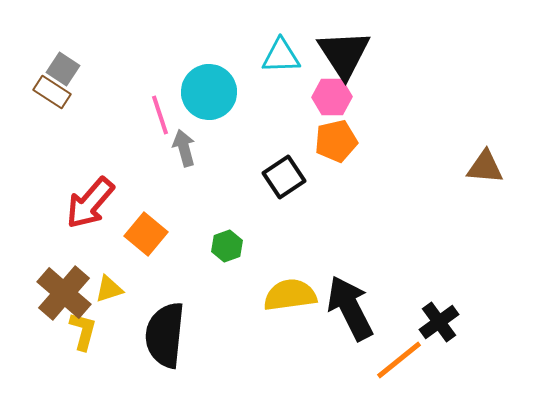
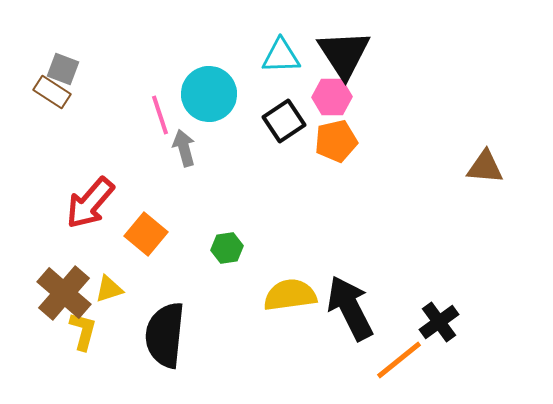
gray square: rotated 12 degrees counterclockwise
cyan circle: moved 2 px down
black square: moved 56 px up
green hexagon: moved 2 px down; rotated 12 degrees clockwise
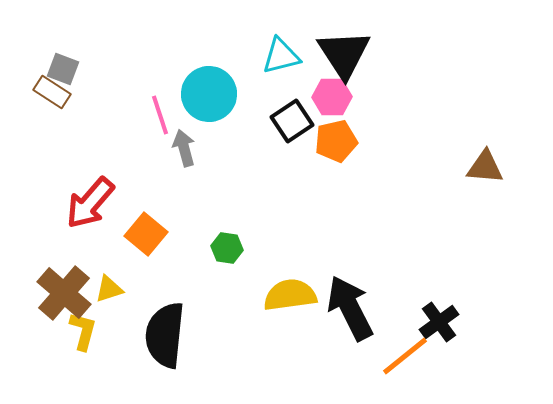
cyan triangle: rotated 12 degrees counterclockwise
black square: moved 8 px right
green hexagon: rotated 16 degrees clockwise
orange line: moved 6 px right, 4 px up
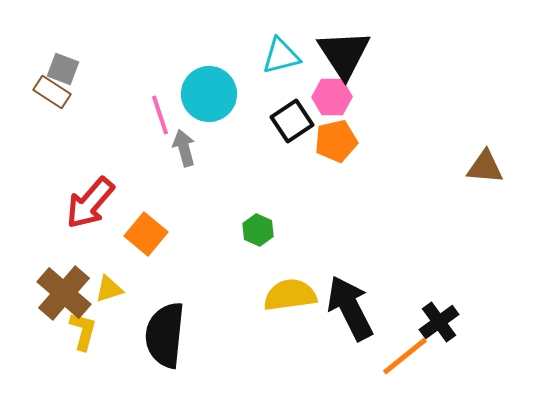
green hexagon: moved 31 px right, 18 px up; rotated 16 degrees clockwise
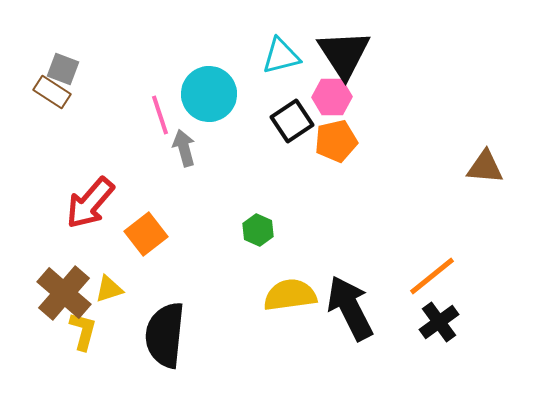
orange square: rotated 12 degrees clockwise
orange line: moved 27 px right, 80 px up
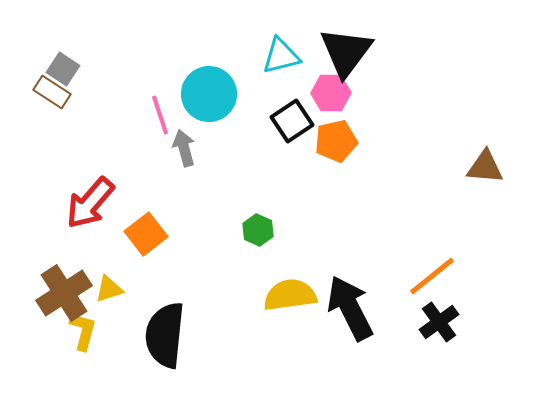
black triangle: moved 2 px right, 2 px up; rotated 10 degrees clockwise
gray square: rotated 12 degrees clockwise
pink hexagon: moved 1 px left, 4 px up
brown cross: rotated 16 degrees clockwise
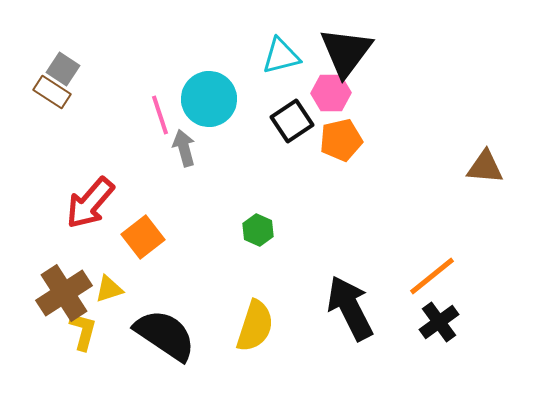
cyan circle: moved 5 px down
orange pentagon: moved 5 px right, 1 px up
orange square: moved 3 px left, 3 px down
yellow semicircle: moved 35 px left, 31 px down; rotated 116 degrees clockwise
black semicircle: rotated 118 degrees clockwise
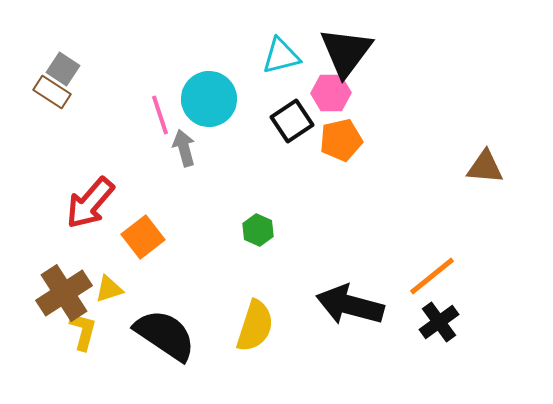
black arrow: moved 3 px up; rotated 48 degrees counterclockwise
